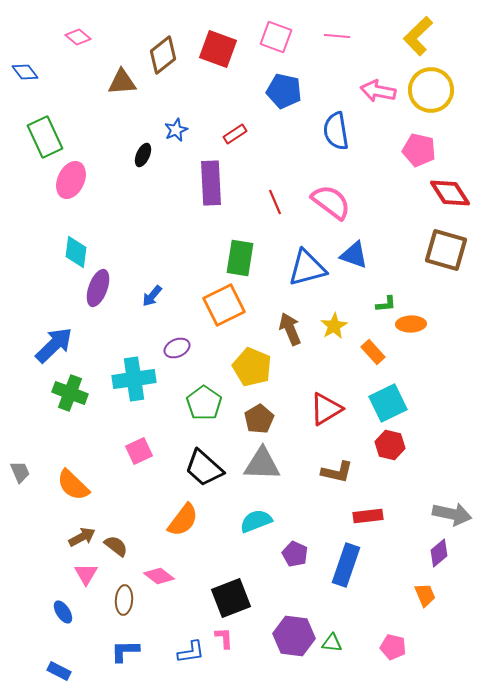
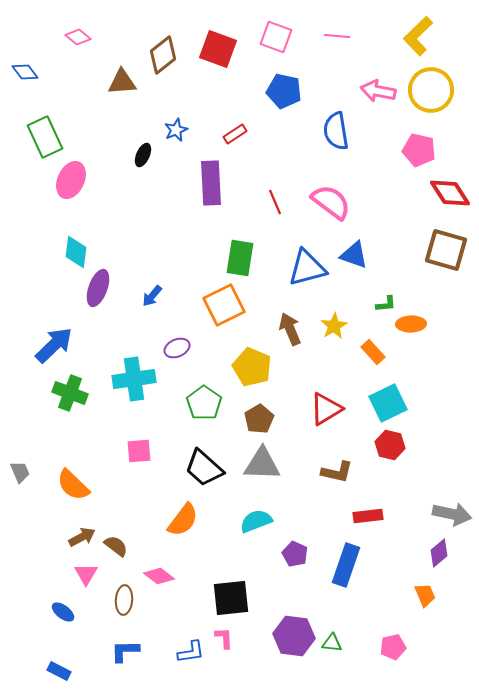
pink square at (139, 451): rotated 20 degrees clockwise
black square at (231, 598): rotated 15 degrees clockwise
blue ellipse at (63, 612): rotated 20 degrees counterclockwise
pink pentagon at (393, 647): rotated 25 degrees counterclockwise
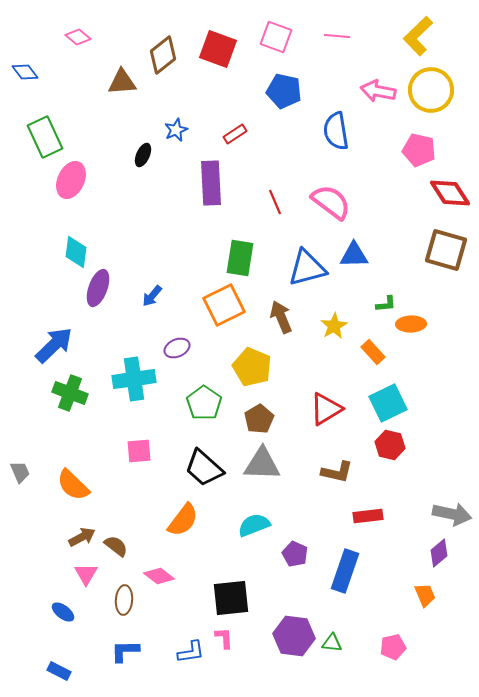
blue triangle at (354, 255): rotated 20 degrees counterclockwise
brown arrow at (290, 329): moved 9 px left, 12 px up
cyan semicircle at (256, 521): moved 2 px left, 4 px down
blue rectangle at (346, 565): moved 1 px left, 6 px down
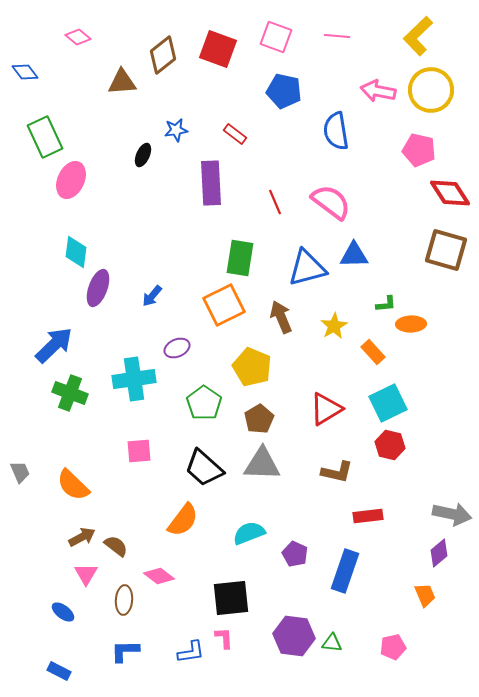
blue star at (176, 130): rotated 15 degrees clockwise
red rectangle at (235, 134): rotated 70 degrees clockwise
cyan semicircle at (254, 525): moved 5 px left, 8 px down
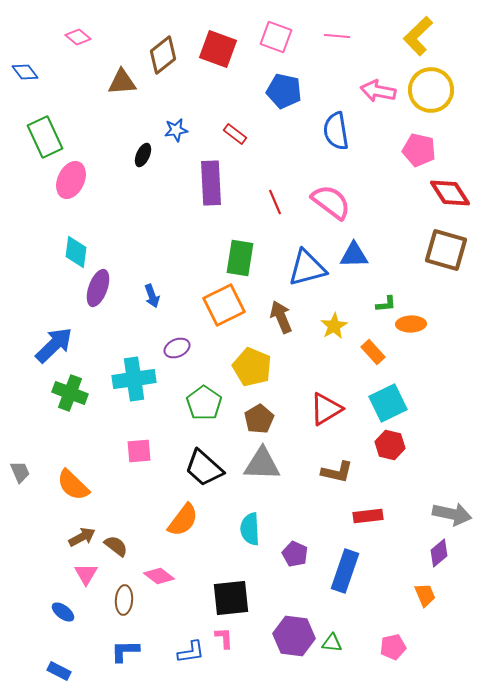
blue arrow at (152, 296): rotated 60 degrees counterclockwise
cyan semicircle at (249, 533): moved 1 px right, 4 px up; rotated 72 degrees counterclockwise
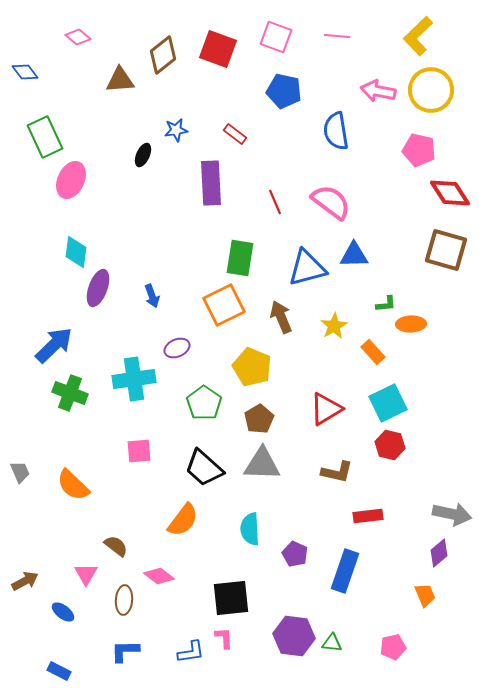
brown triangle at (122, 82): moved 2 px left, 2 px up
brown arrow at (82, 537): moved 57 px left, 44 px down
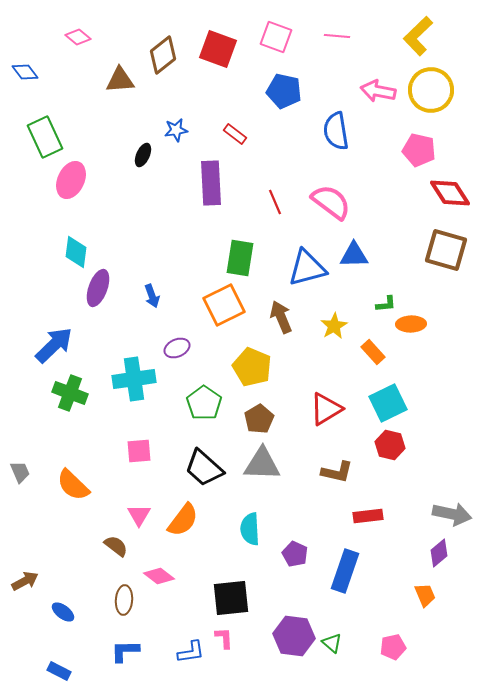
pink triangle at (86, 574): moved 53 px right, 59 px up
green triangle at (332, 643): rotated 35 degrees clockwise
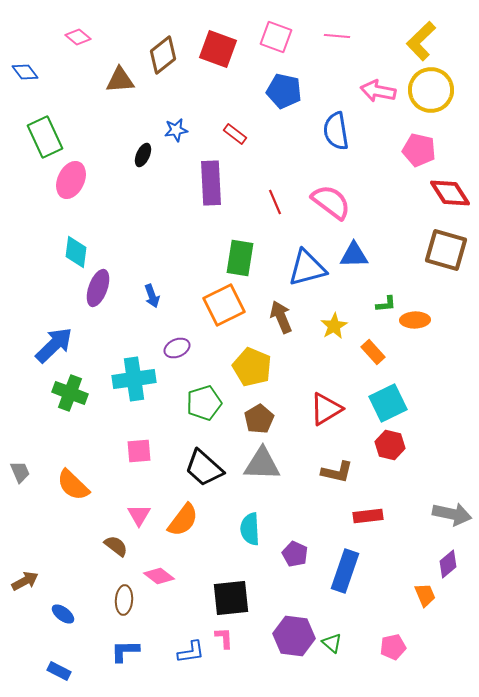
yellow L-shape at (418, 36): moved 3 px right, 5 px down
orange ellipse at (411, 324): moved 4 px right, 4 px up
green pentagon at (204, 403): rotated 20 degrees clockwise
purple diamond at (439, 553): moved 9 px right, 11 px down
blue ellipse at (63, 612): moved 2 px down
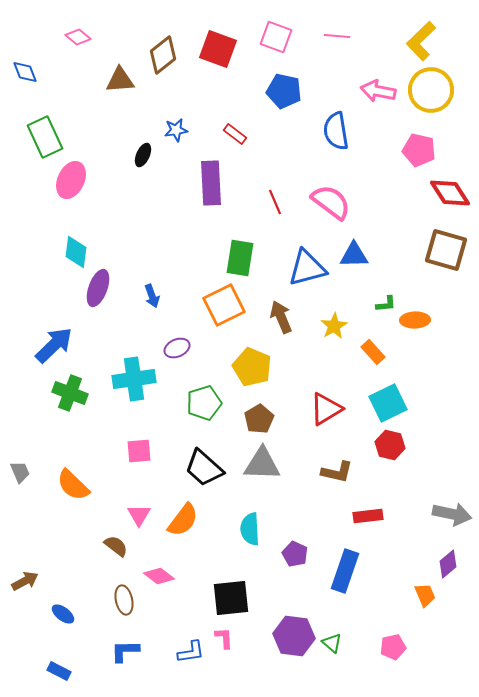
blue diamond at (25, 72): rotated 16 degrees clockwise
brown ellipse at (124, 600): rotated 16 degrees counterclockwise
